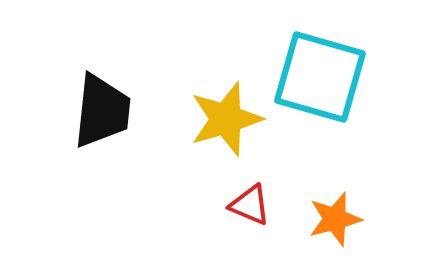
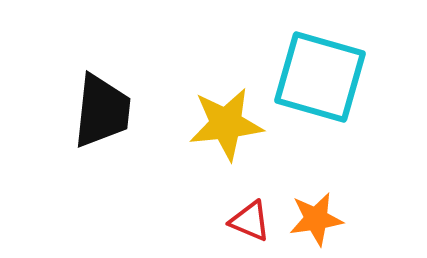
yellow star: moved 5 px down; rotated 10 degrees clockwise
red triangle: moved 16 px down
orange star: moved 19 px left; rotated 6 degrees clockwise
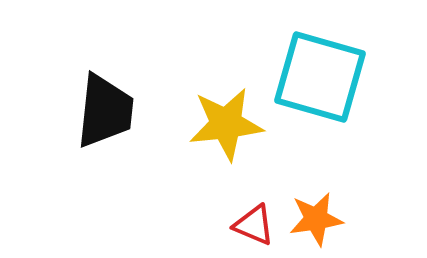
black trapezoid: moved 3 px right
red triangle: moved 4 px right, 4 px down
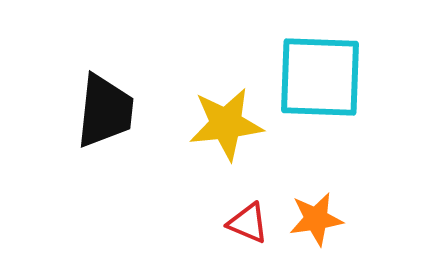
cyan square: rotated 14 degrees counterclockwise
red triangle: moved 6 px left, 2 px up
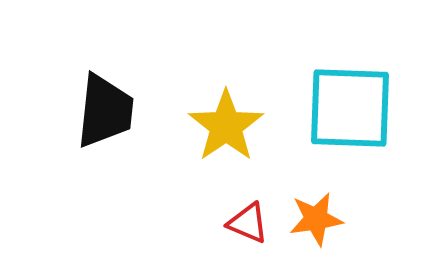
cyan square: moved 30 px right, 31 px down
yellow star: moved 2 px down; rotated 28 degrees counterclockwise
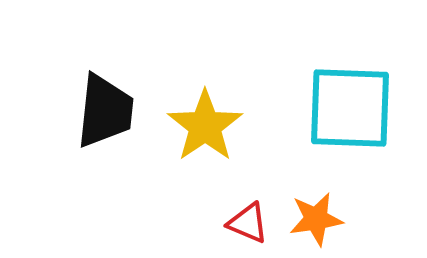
yellow star: moved 21 px left
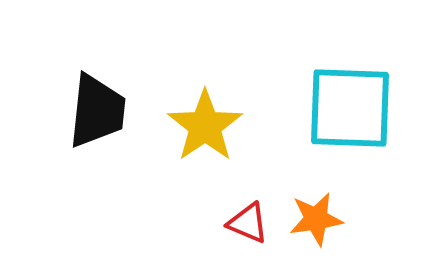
black trapezoid: moved 8 px left
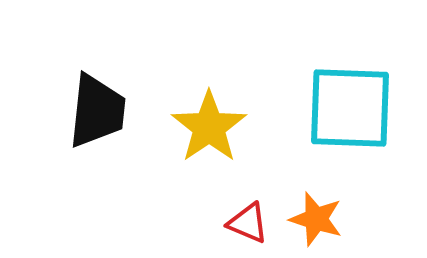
yellow star: moved 4 px right, 1 px down
orange star: rotated 26 degrees clockwise
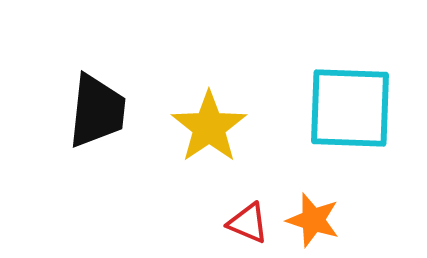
orange star: moved 3 px left, 1 px down
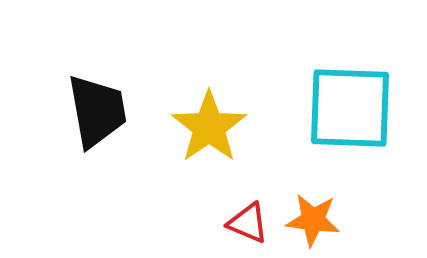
black trapezoid: rotated 16 degrees counterclockwise
orange star: rotated 10 degrees counterclockwise
